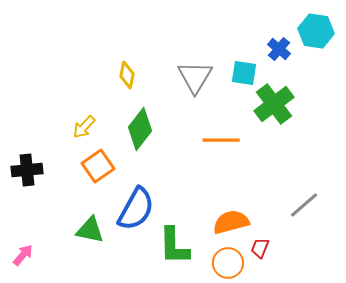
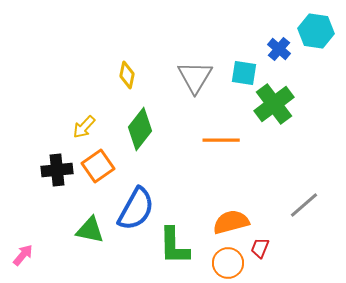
black cross: moved 30 px right
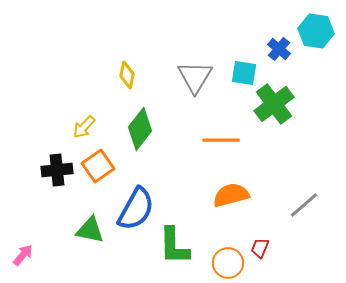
orange semicircle: moved 27 px up
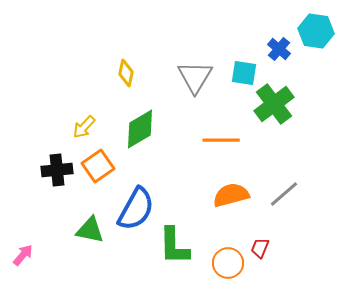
yellow diamond: moved 1 px left, 2 px up
green diamond: rotated 21 degrees clockwise
gray line: moved 20 px left, 11 px up
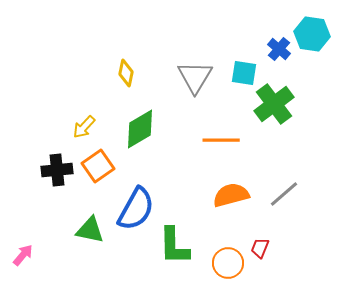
cyan hexagon: moved 4 px left, 3 px down
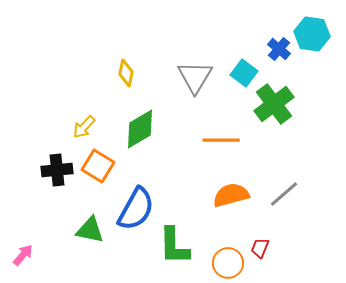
cyan square: rotated 28 degrees clockwise
orange square: rotated 24 degrees counterclockwise
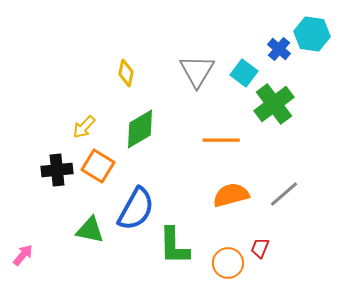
gray triangle: moved 2 px right, 6 px up
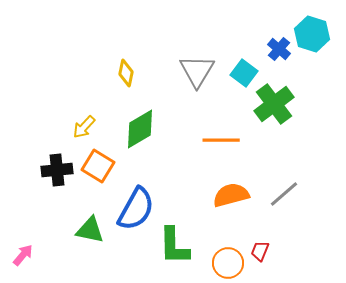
cyan hexagon: rotated 8 degrees clockwise
red trapezoid: moved 3 px down
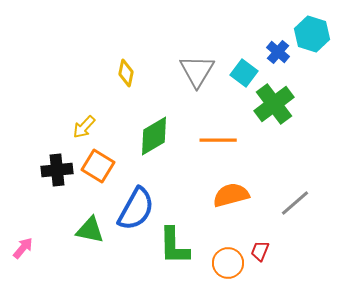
blue cross: moved 1 px left, 3 px down
green diamond: moved 14 px right, 7 px down
orange line: moved 3 px left
gray line: moved 11 px right, 9 px down
pink arrow: moved 7 px up
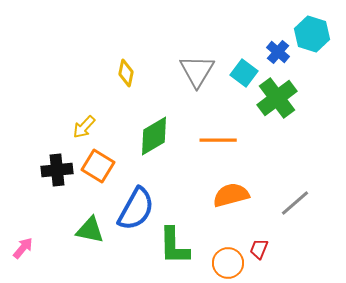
green cross: moved 3 px right, 6 px up
red trapezoid: moved 1 px left, 2 px up
